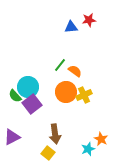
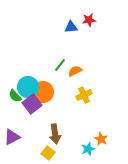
orange semicircle: rotated 64 degrees counterclockwise
orange circle: moved 23 px left
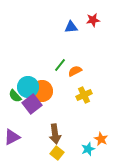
red star: moved 4 px right
orange circle: moved 1 px left, 1 px up
yellow square: moved 9 px right
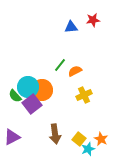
orange circle: moved 1 px up
yellow square: moved 22 px right, 14 px up
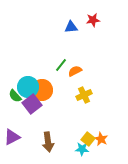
green line: moved 1 px right
brown arrow: moved 7 px left, 8 px down
yellow square: moved 9 px right
cyan star: moved 6 px left; rotated 24 degrees clockwise
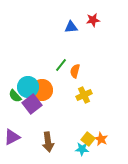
orange semicircle: rotated 48 degrees counterclockwise
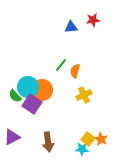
purple square: rotated 18 degrees counterclockwise
